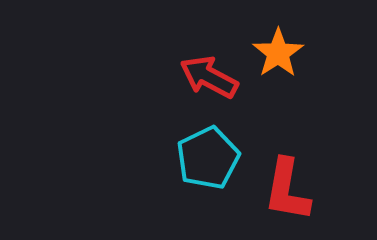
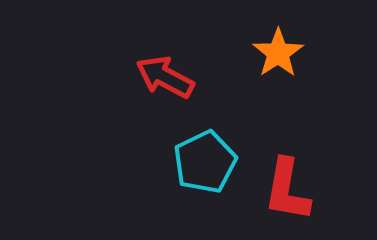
red arrow: moved 44 px left
cyan pentagon: moved 3 px left, 4 px down
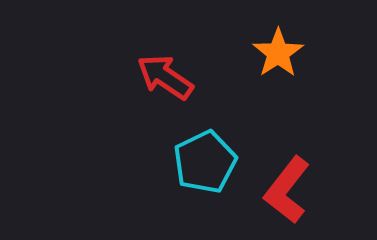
red arrow: rotated 6 degrees clockwise
red L-shape: rotated 28 degrees clockwise
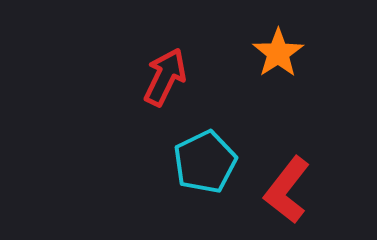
red arrow: rotated 82 degrees clockwise
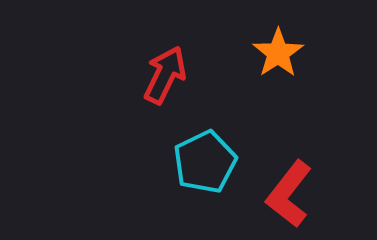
red arrow: moved 2 px up
red L-shape: moved 2 px right, 4 px down
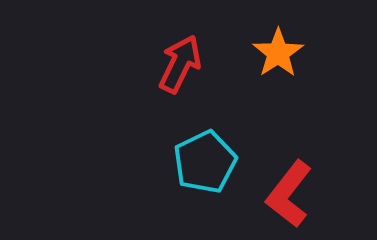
red arrow: moved 15 px right, 11 px up
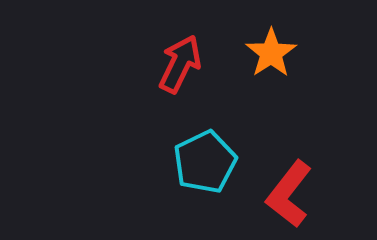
orange star: moved 7 px left
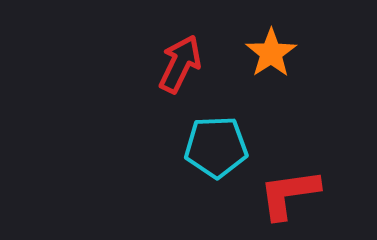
cyan pentagon: moved 11 px right, 15 px up; rotated 24 degrees clockwise
red L-shape: rotated 44 degrees clockwise
